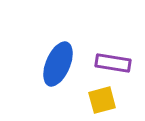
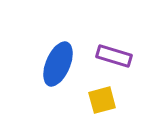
purple rectangle: moved 1 px right, 7 px up; rotated 8 degrees clockwise
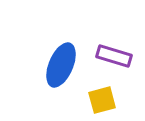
blue ellipse: moved 3 px right, 1 px down
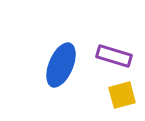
yellow square: moved 20 px right, 5 px up
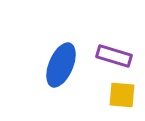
yellow square: rotated 20 degrees clockwise
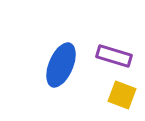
yellow square: rotated 16 degrees clockwise
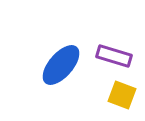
blue ellipse: rotated 18 degrees clockwise
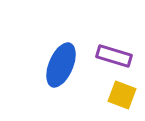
blue ellipse: rotated 18 degrees counterclockwise
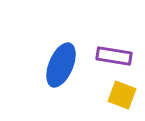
purple rectangle: rotated 8 degrees counterclockwise
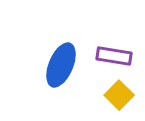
yellow square: moved 3 px left; rotated 24 degrees clockwise
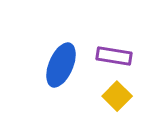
yellow square: moved 2 px left, 1 px down
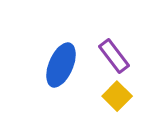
purple rectangle: rotated 44 degrees clockwise
